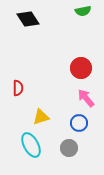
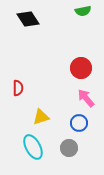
cyan ellipse: moved 2 px right, 2 px down
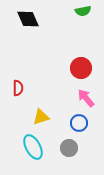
black diamond: rotated 10 degrees clockwise
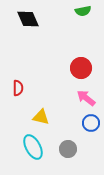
pink arrow: rotated 12 degrees counterclockwise
yellow triangle: rotated 30 degrees clockwise
blue circle: moved 12 px right
gray circle: moved 1 px left, 1 px down
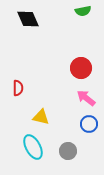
blue circle: moved 2 px left, 1 px down
gray circle: moved 2 px down
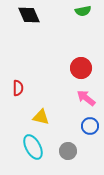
black diamond: moved 1 px right, 4 px up
blue circle: moved 1 px right, 2 px down
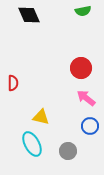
red semicircle: moved 5 px left, 5 px up
cyan ellipse: moved 1 px left, 3 px up
